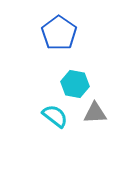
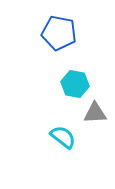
blue pentagon: rotated 24 degrees counterclockwise
cyan semicircle: moved 8 px right, 21 px down
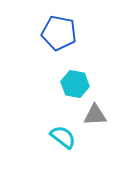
gray triangle: moved 2 px down
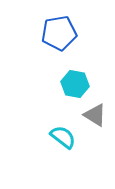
blue pentagon: rotated 20 degrees counterclockwise
gray triangle: rotated 35 degrees clockwise
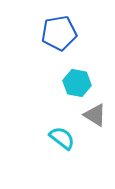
cyan hexagon: moved 2 px right, 1 px up
cyan semicircle: moved 1 px left, 1 px down
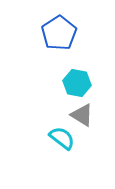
blue pentagon: rotated 24 degrees counterclockwise
gray triangle: moved 13 px left
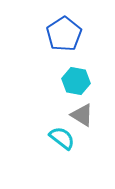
blue pentagon: moved 5 px right, 1 px down
cyan hexagon: moved 1 px left, 2 px up
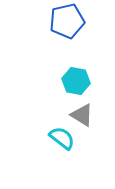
blue pentagon: moved 3 px right, 13 px up; rotated 20 degrees clockwise
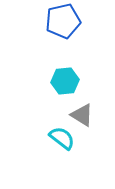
blue pentagon: moved 4 px left
cyan hexagon: moved 11 px left; rotated 16 degrees counterclockwise
